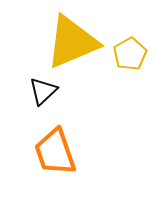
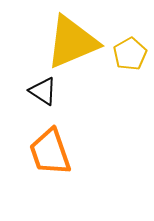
black triangle: rotated 44 degrees counterclockwise
orange trapezoid: moved 5 px left
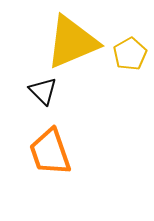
black triangle: rotated 12 degrees clockwise
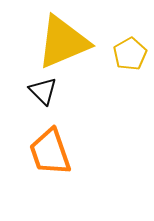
yellow triangle: moved 9 px left
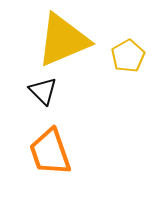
yellow triangle: moved 2 px up
yellow pentagon: moved 2 px left, 2 px down
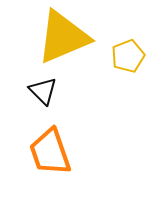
yellow triangle: moved 3 px up
yellow pentagon: rotated 8 degrees clockwise
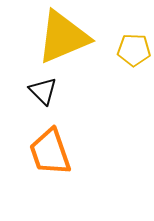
yellow pentagon: moved 6 px right, 6 px up; rotated 24 degrees clockwise
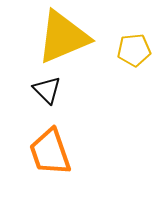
yellow pentagon: rotated 8 degrees counterclockwise
black triangle: moved 4 px right, 1 px up
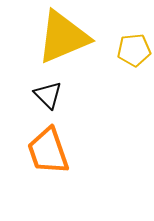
black triangle: moved 1 px right, 5 px down
orange trapezoid: moved 2 px left, 1 px up
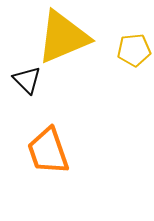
black triangle: moved 21 px left, 15 px up
